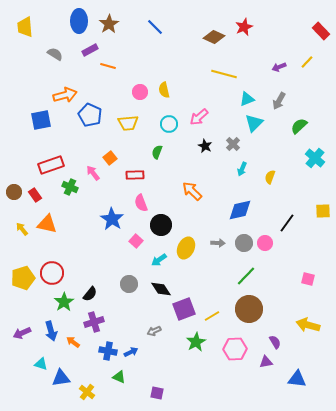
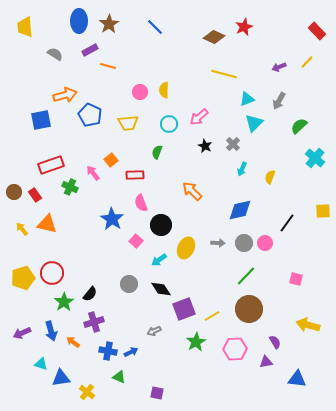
red rectangle at (321, 31): moved 4 px left
yellow semicircle at (164, 90): rotated 14 degrees clockwise
orange square at (110, 158): moved 1 px right, 2 px down
pink square at (308, 279): moved 12 px left
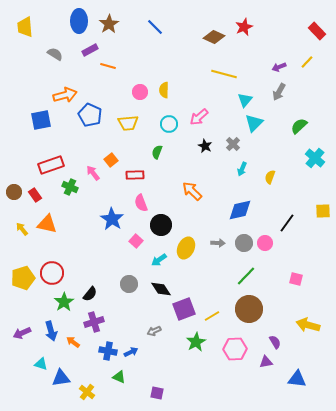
cyan triangle at (247, 99): moved 2 px left, 1 px down; rotated 28 degrees counterclockwise
gray arrow at (279, 101): moved 9 px up
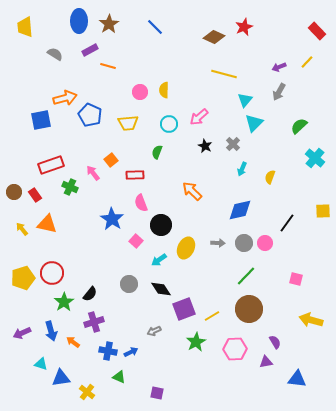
orange arrow at (65, 95): moved 3 px down
yellow arrow at (308, 325): moved 3 px right, 5 px up
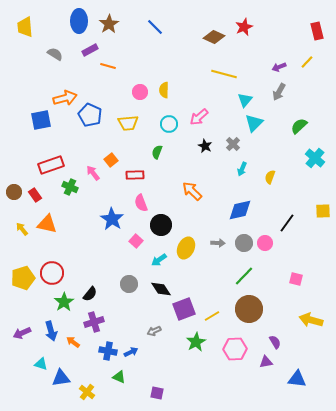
red rectangle at (317, 31): rotated 30 degrees clockwise
green line at (246, 276): moved 2 px left
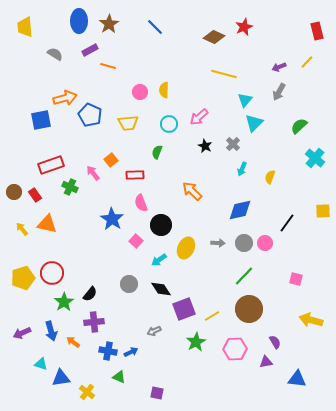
purple cross at (94, 322): rotated 12 degrees clockwise
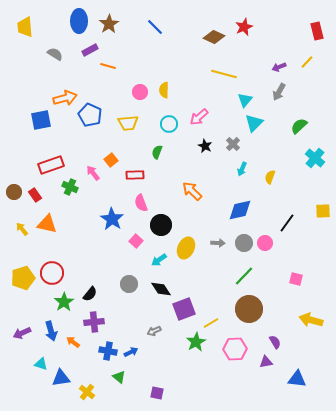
yellow line at (212, 316): moved 1 px left, 7 px down
green triangle at (119, 377): rotated 16 degrees clockwise
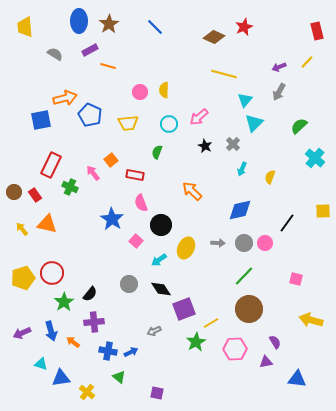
red rectangle at (51, 165): rotated 45 degrees counterclockwise
red rectangle at (135, 175): rotated 12 degrees clockwise
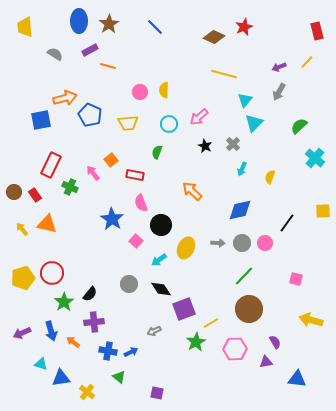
gray circle at (244, 243): moved 2 px left
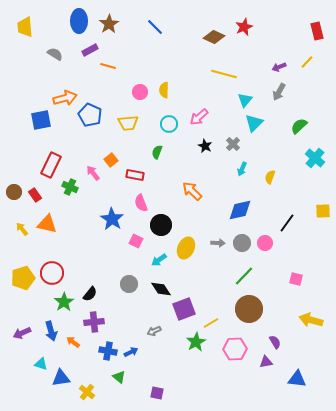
pink square at (136, 241): rotated 16 degrees counterclockwise
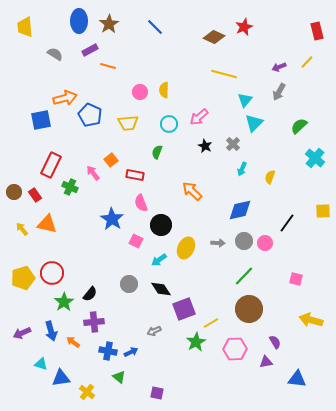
gray circle at (242, 243): moved 2 px right, 2 px up
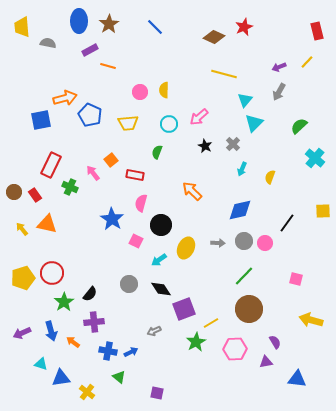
yellow trapezoid at (25, 27): moved 3 px left
gray semicircle at (55, 54): moved 7 px left, 11 px up; rotated 21 degrees counterclockwise
pink semicircle at (141, 203): rotated 36 degrees clockwise
